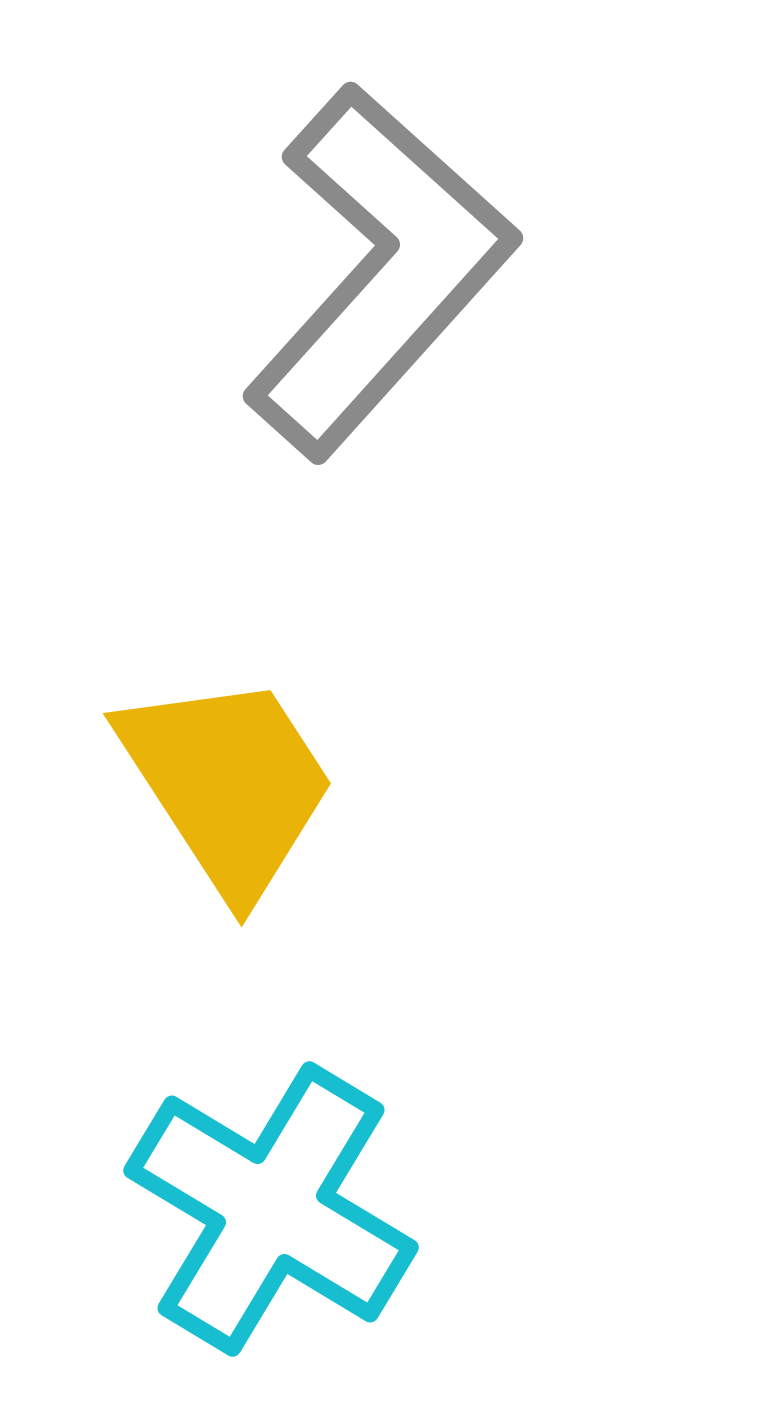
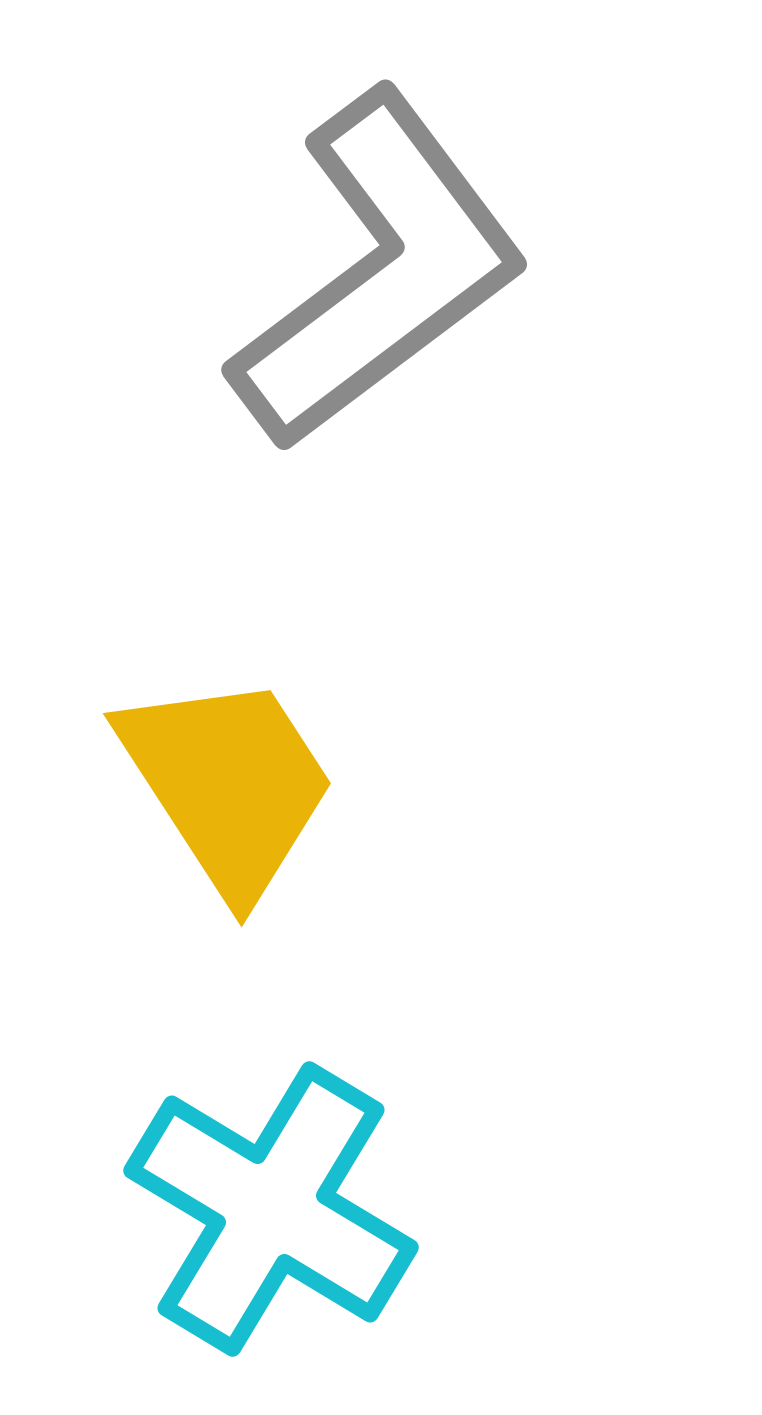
gray L-shape: rotated 11 degrees clockwise
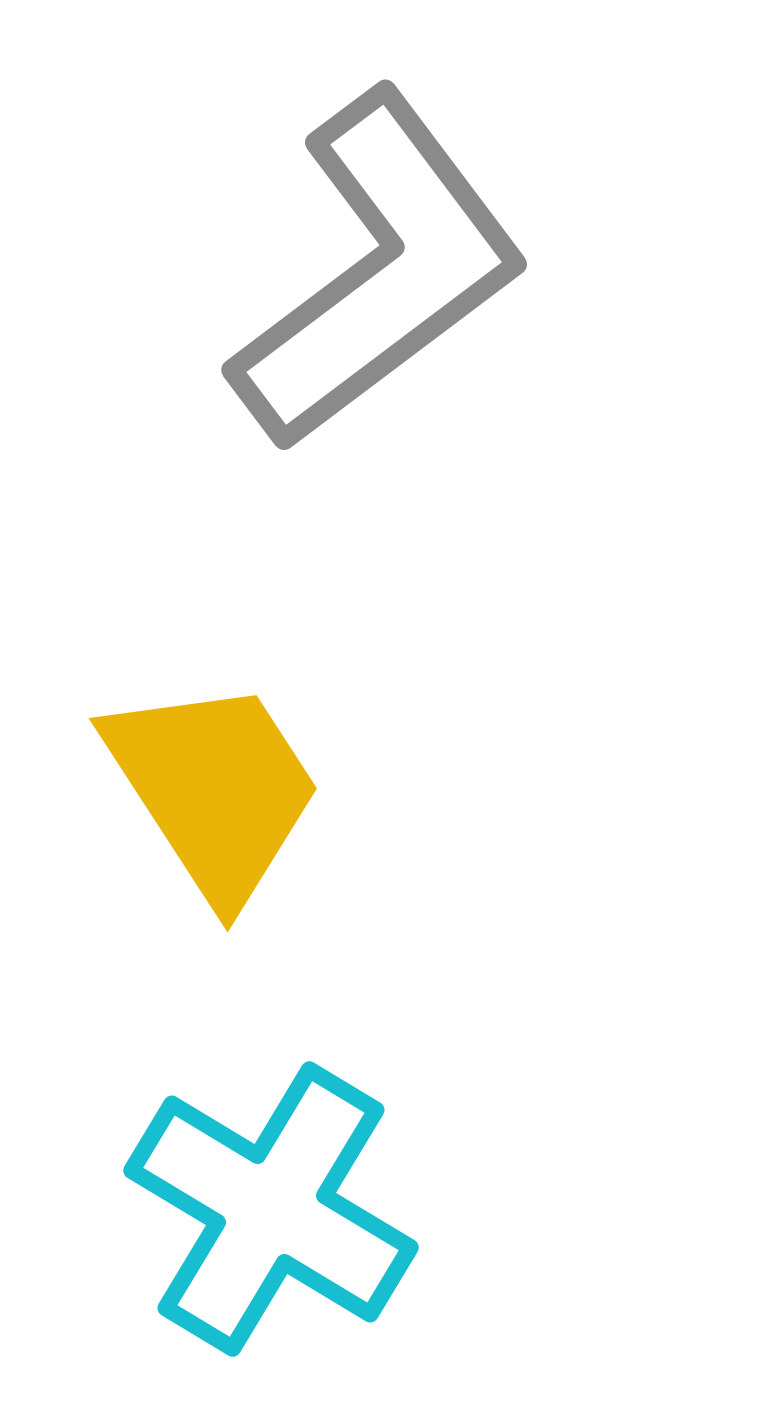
yellow trapezoid: moved 14 px left, 5 px down
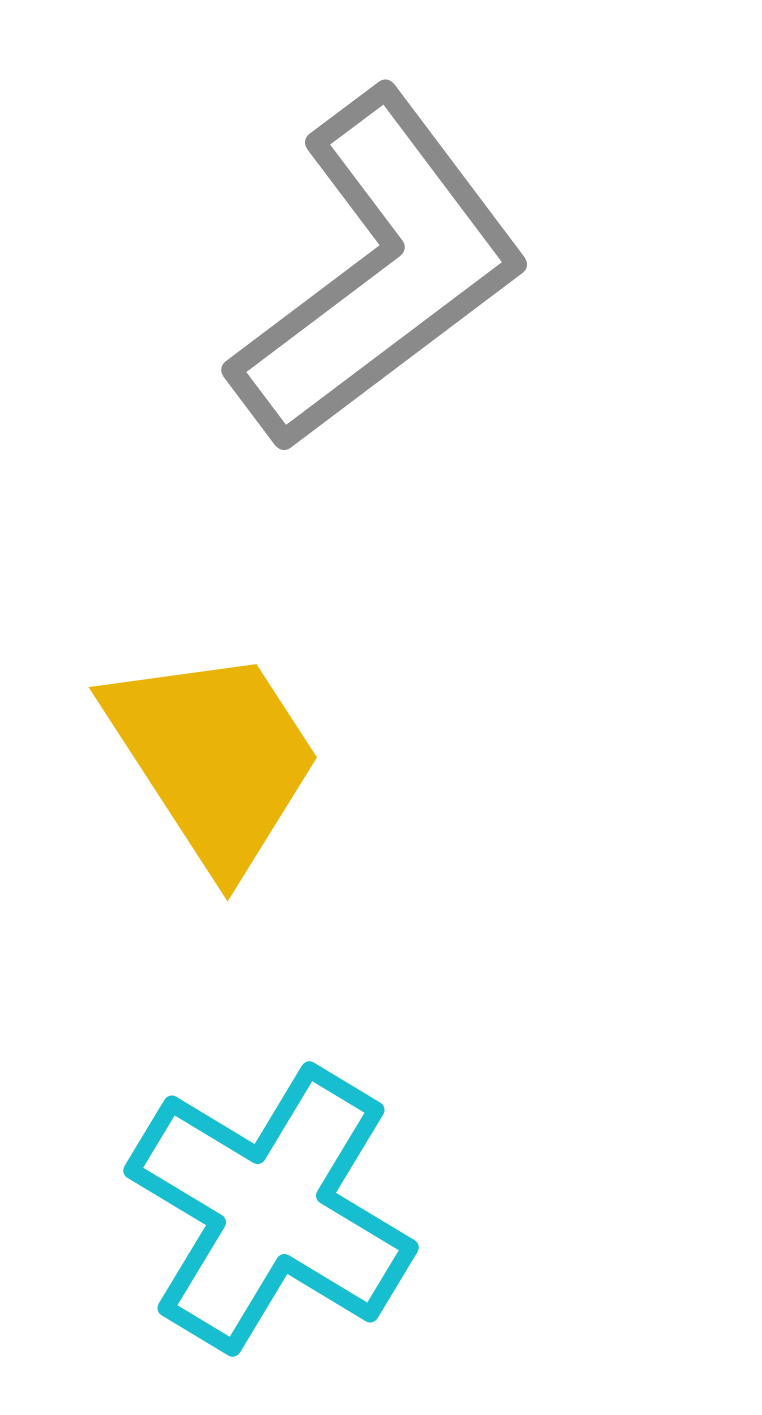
yellow trapezoid: moved 31 px up
